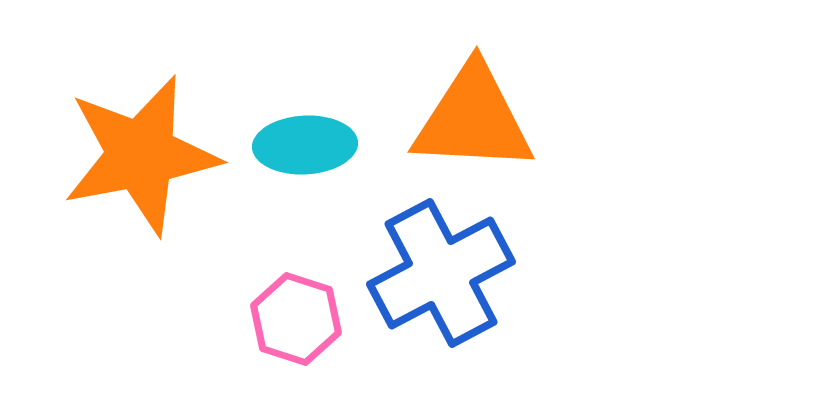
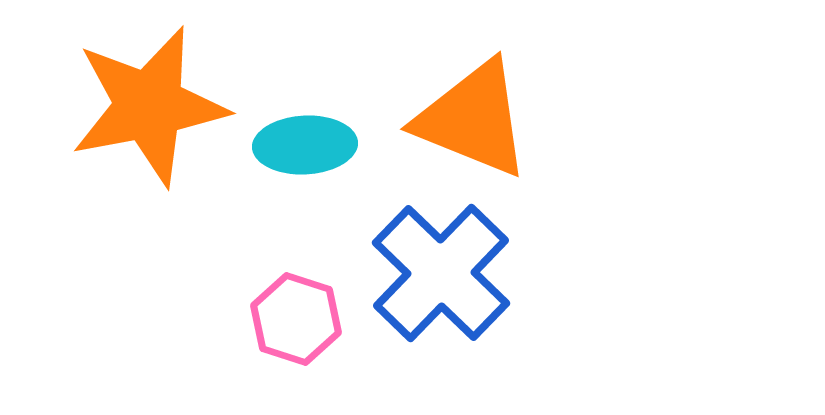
orange triangle: rotated 19 degrees clockwise
orange star: moved 8 px right, 49 px up
blue cross: rotated 18 degrees counterclockwise
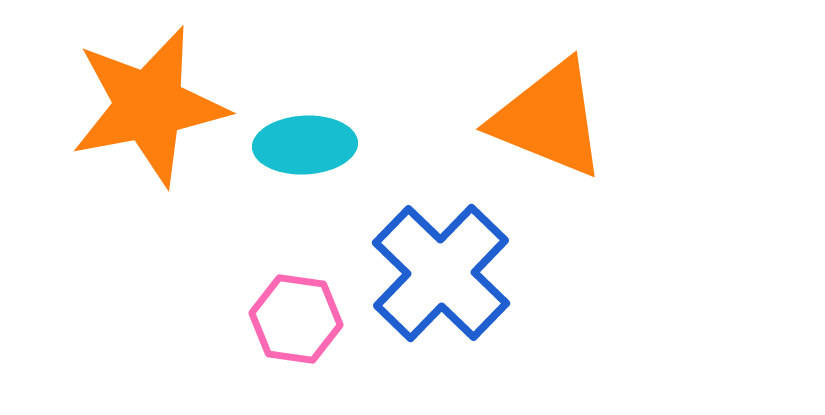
orange triangle: moved 76 px right
pink hexagon: rotated 10 degrees counterclockwise
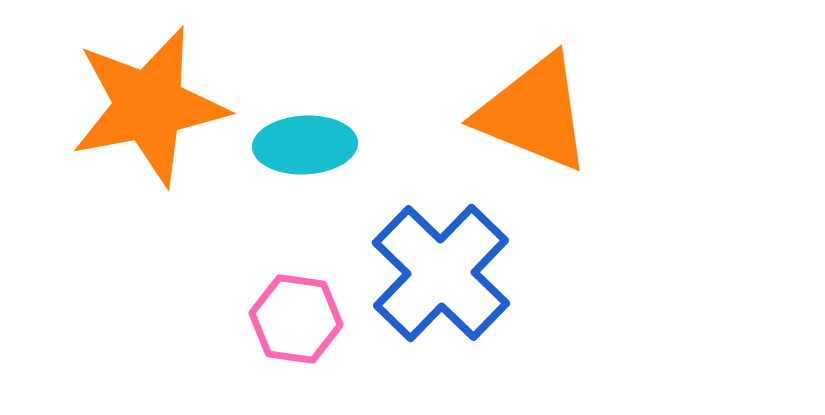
orange triangle: moved 15 px left, 6 px up
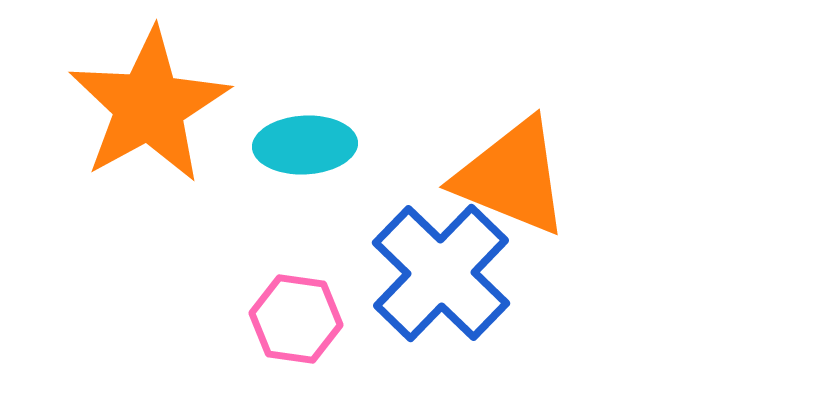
orange star: rotated 18 degrees counterclockwise
orange triangle: moved 22 px left, 64 px down
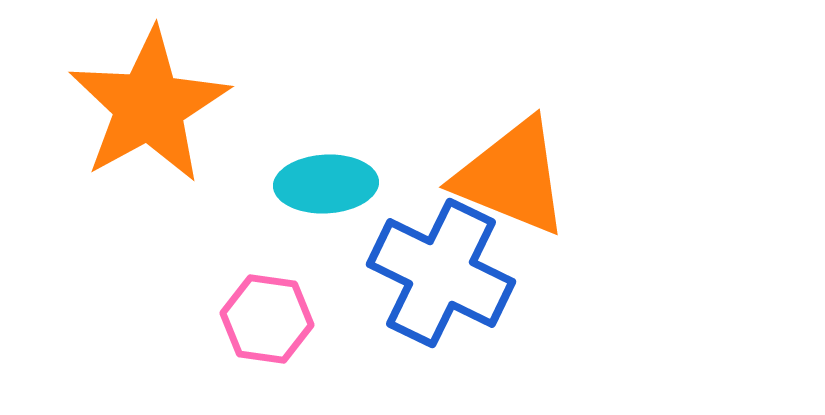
cyan ellipse: moved 21 px right, 39 px down
blue cross: rotated 18 degrees counterclockwise
pink hexagon: moved 29 px left
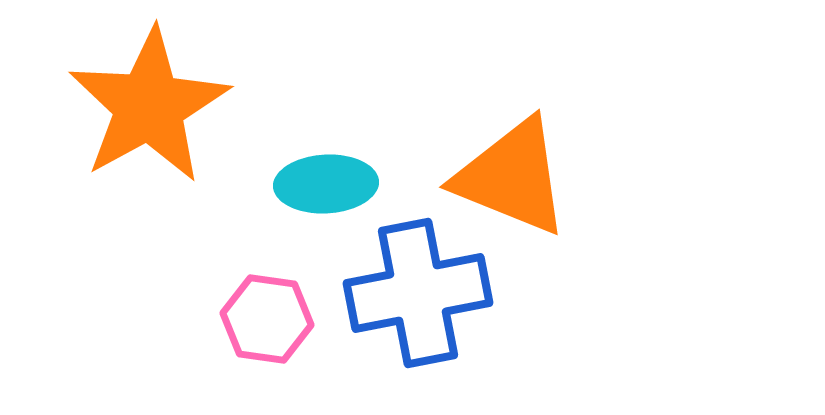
blue cross: moved 23 px left, 20 px down; rotated 37 degrees counterclockwise
